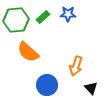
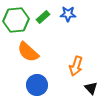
blue circle: moved 10 px left
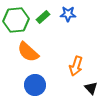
blue circle: moved 2 px left
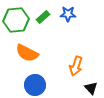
orange semicircle: moved 1 px left, 1 px down; rotated 15 degrees counterclockwise
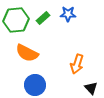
green rectangle: moved 1 px down
orange arrow: moved 1 px right, 2 px up
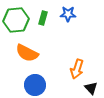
green rectangle: rotated 32 degrees counterclockwise
orange arrow: moved 5 px down
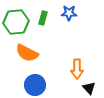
blue star: moved 1 px right, 1 px up
green hexagon: moved 2 px down
orange arrow: rotated 18 degrees counterclockwise
black triangle: moved 2 px left
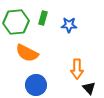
blue star: moved 12 px down
blue circle: moved 1 px right
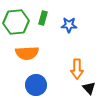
orange semicircle: rotated 30 degrees counterclockwise
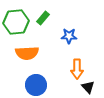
green rectangle: rotated 24 degrees clockwise
blue star: moved 11 px down
black triangle: moved 1 px left, 1 px up
